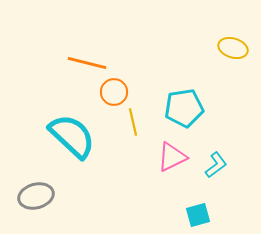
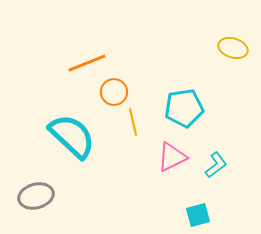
orange line: rotated 36 degrees counterclockwise
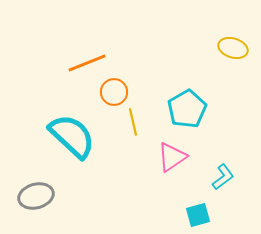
cyan pentagon: moved 3 px right, 1 px down; rotated 21 degrees counterclockwise
pink triangle: rotated 8 degrees counterclockwise
cyan L-shape: moved 7 px right, 12 px down
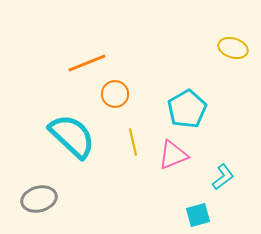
orange circle: moved 1 px right, 2 px down
yellow line: moved 20 px down
pink triangle: moved 1 px right, 2 px up; rotated 12 degrees clockwise
gray ellipse: moved 3 px right, 3 px down
